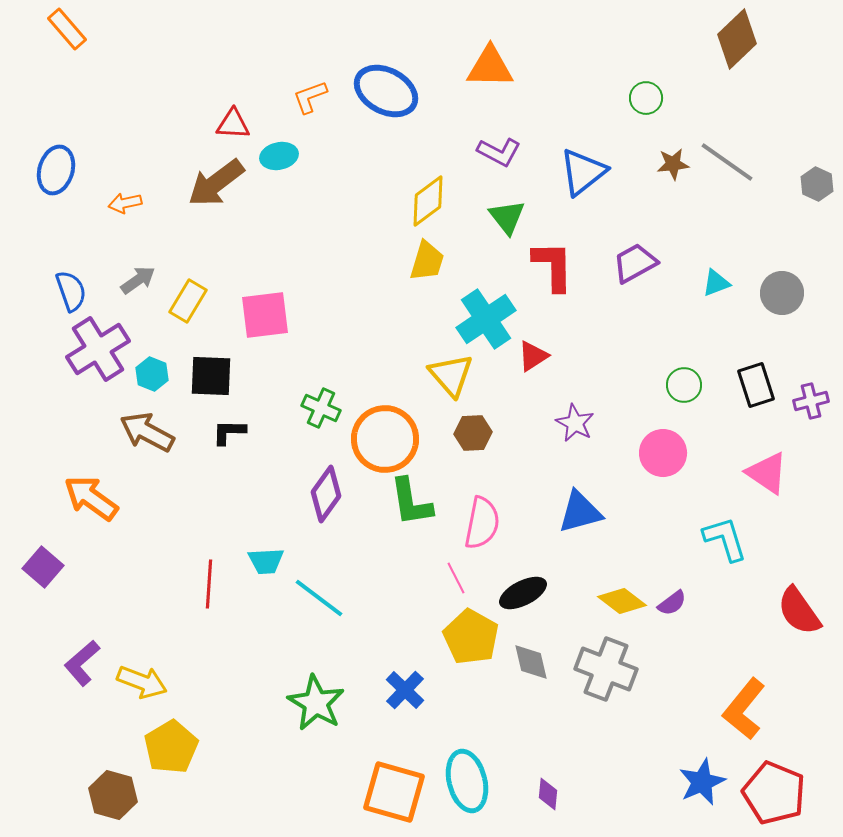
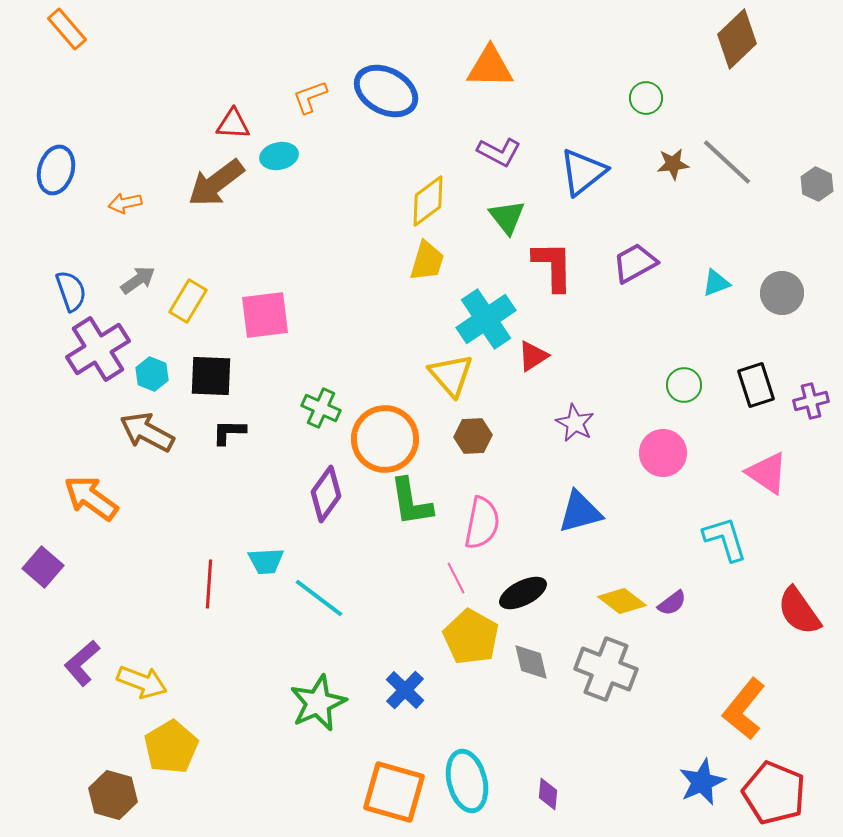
gray line at (727, 162): rotated 8 degrees clockwise
brown hexagon at (473, 433): moved 3 px down
green star at (316, 703): moved 2 px right; rotated 18 degrees clockwise
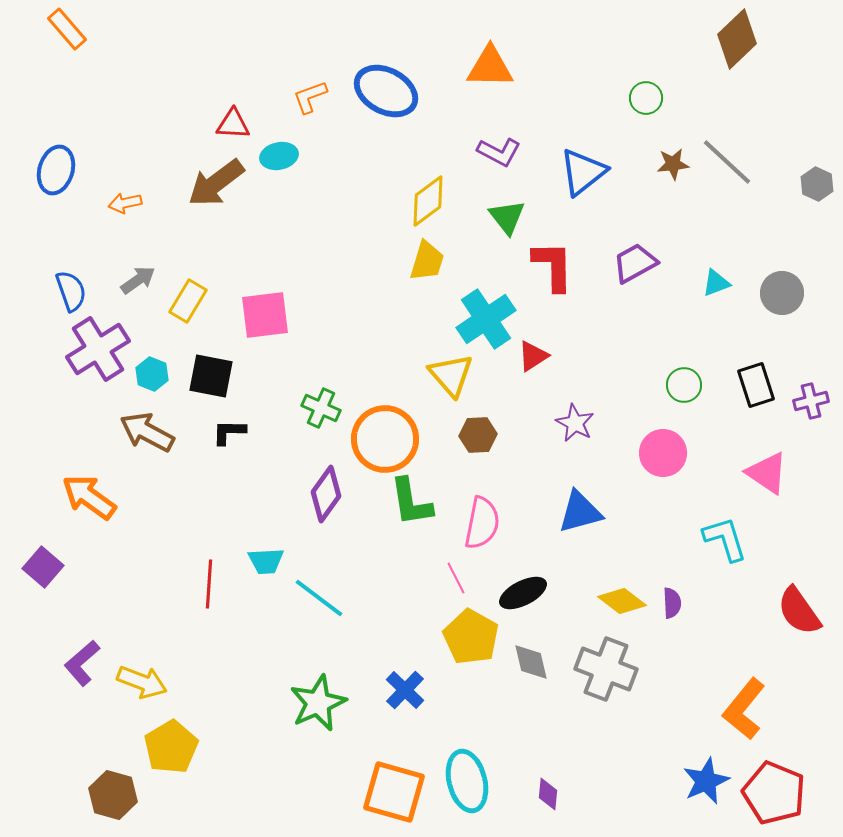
black square at (211, 376): rotated 9 degrees clockwise
brown hexagon at (473, 436): moved 5 px right, 1 px up
orange arrow at (91, 498): moved 2 px left, 1 px up
purple semicircle at (672, 603): rotated 56 degrees counterclockwise
blue star at (702, 782): moved 4 px right, 1 px up
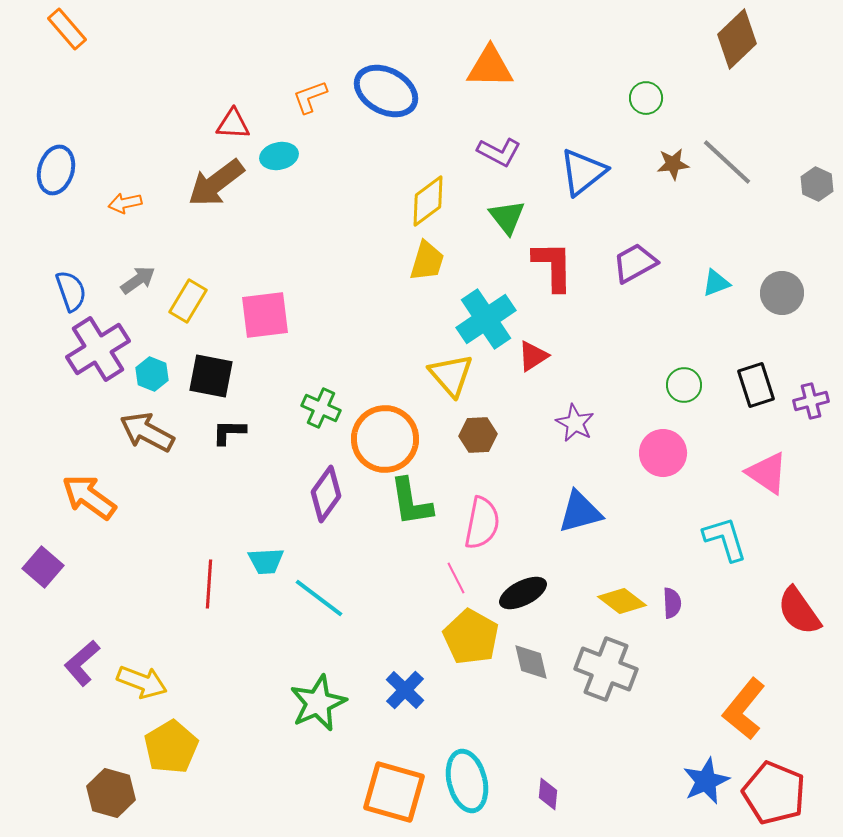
brown hexagon at (113, 795): moved 2 px left, 2 px up
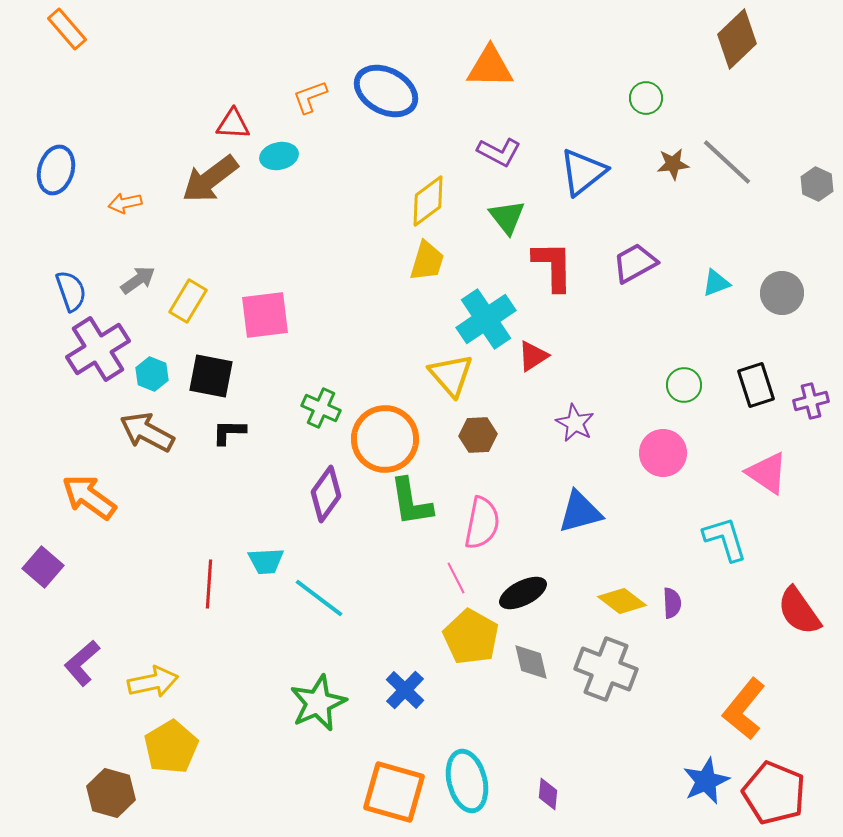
brown arrow at (216, 183): moved 6 px left, 4 px up
yellow arrow at (142, 682): moved 11 px right; rotated 33 degrees counterclockwise
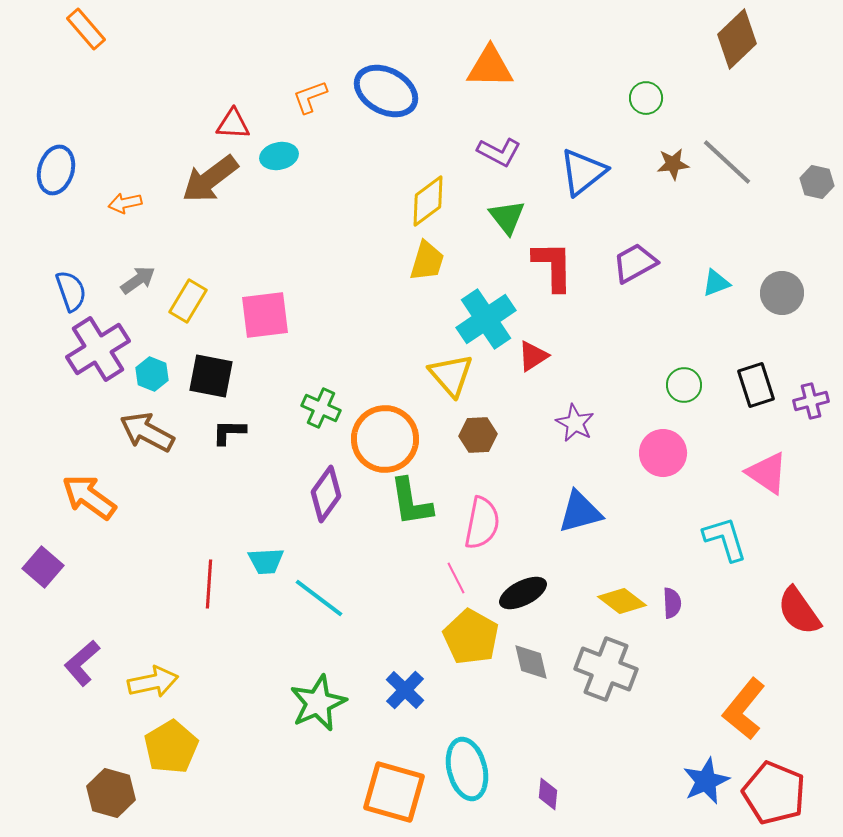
orange rectangle at (67, 29): moved 19 px right
gray hexagon at (817, 184): moved 2 px up; rotated 12 degrees counterclockwise
cyan ellipse at (467, 781): moved 12 px up
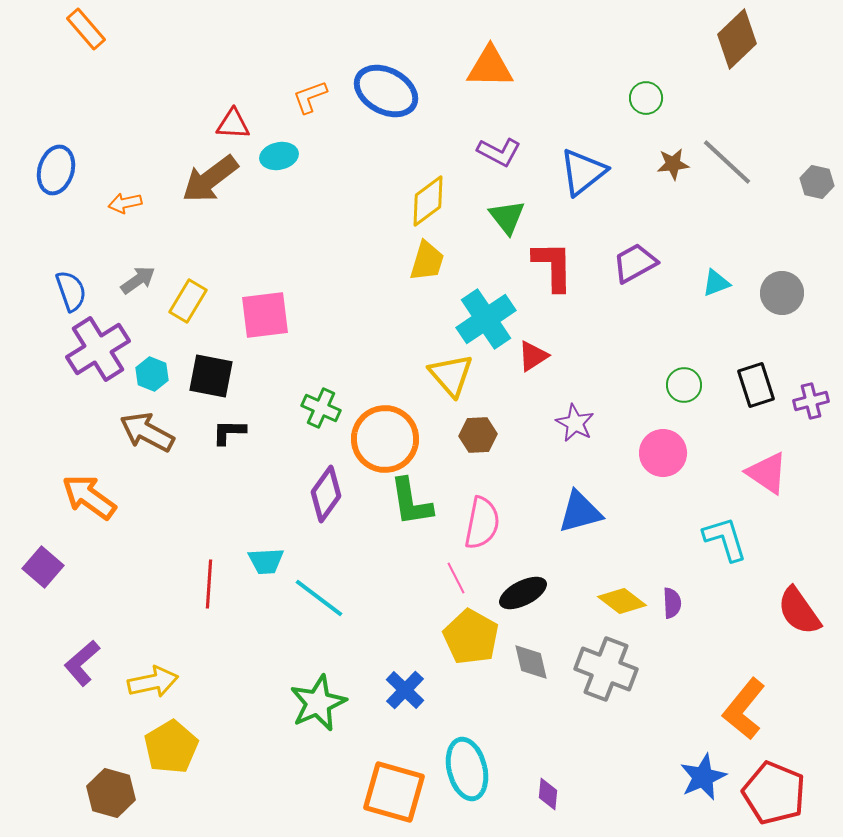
blue star at (706, 781): moved 3 px left, 4 px up
